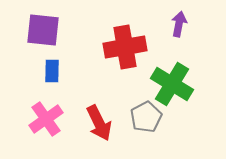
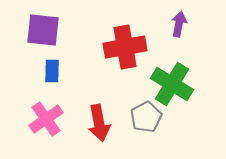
red arrow: rotated 15 degrees clockwise
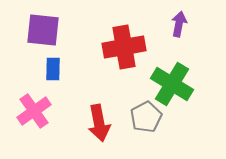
red cross: moved 1 px left
blue rectangle: moved 1 px right, 2 px up
pink cross: moved 12 px left, 8 px up
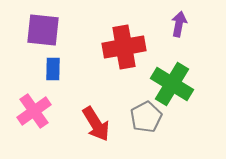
red arrow: moved 3 px left, 1 px down; rotated 21 degrees counterclockwise
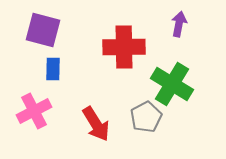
purple square: rotated 9 degrees clockwise
red cross: rotated 9 degrees clockwise
pink cross: rotated 8 degrees clockwise
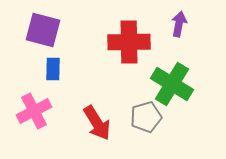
red cross: moved 5 px right, 5 px up
gray pentagon: rotated 12 degrees clockwise
red arrow: moved 1 px right, 1 px up
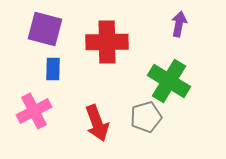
purple square: moved 2 px right, 1 px up
red cross: moved 22 px left
green cross: moved 3 px left, 3 px up
red arrow: rotated 12 degrees clockwise
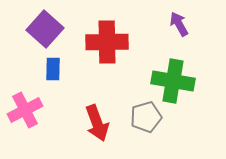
purple arrow: rotated 40 degrees counterclockwise
purple square: rotated 27 degrees clockwise
green cross: moved 4 px right; rotated 21 degrees counterclockwise
pink cross: moved 9 px left, 1 px up
